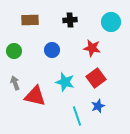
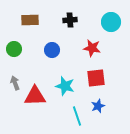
green circle: moved 2 px up
red square: rotated 30 degrees clockwise
cyan star: moved 4 px down
red triangle: rotated 15 degrees counterclockwise
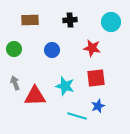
cyan line: rotated 54 degrees counterclockwise
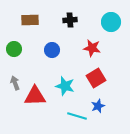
red square: rotated 24 degrees counterclockwise
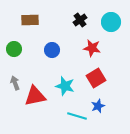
black cross: moved 10 px right; rotated 32 degrees counterclockwise
red triangle: rotated 10 degrees counterclockwise
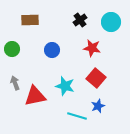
green circle: moved 2 px left
red square: rotated 18 degrees counterclockwise
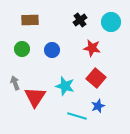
green circle: moved 10 px right
red triangle: moved 1 px down; rotated 45 degrees counterclockwise
